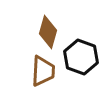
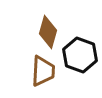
black hexagon: moved 1 px left, 2 px up
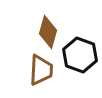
brown trapezoid: moved 2 px left, 1 px up
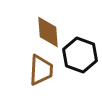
brown diamond: rotated 20 degrees counterclockwise
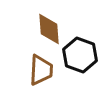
brown diamond: moved 1 px right, 3 px up
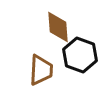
brown diamond: moved 9 px right, 2 px up
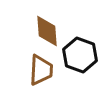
brown diamond: moved 11 px left, 4 px down
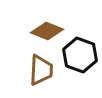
brown diamond: rotated 64 degrees counterclockwise
